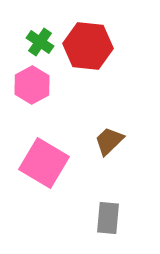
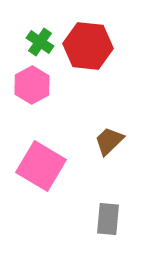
pink square: moved 3 px left, 3 px down
gray rectangle: moved 1 px down
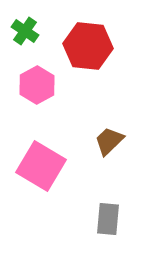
green cross: moved 15 px left, 11 px up
pink hexagon: moved 5 px right
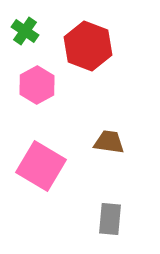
red hexagon: rotated 15 degrees clockwise
brown trapezoid: moved 1 px down; rotated 52 degrees clockwise
gray rectangle: moved 2 px right
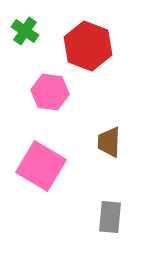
pink hexagon: moved 13 px right, 7 px down; rotated 24 degrees counterclockwise
brown trapezoid: rotated 96 degrees counterclockwise
gray rectangle: moved 2 px up
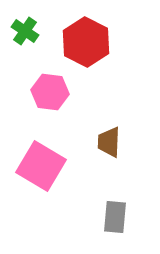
red hexagon: moved 2 px left, 4 px up; rotated 6 degrees clockwise
gray rectangle: moved 5 px right
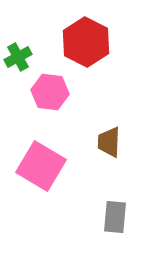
green cross: moved 7 px left, 26 px down; rotated 28 degrees clockwise
